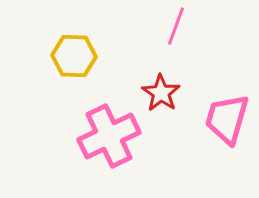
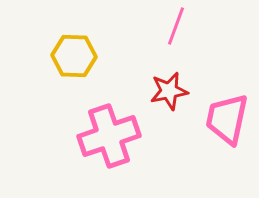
red star: moved 8 px right, 2 px up; rotated 27 degrees clockwise
pink trapezoid: rotated 4 degrees counterclockwise
pink cross: rotated 6 degrees clockwise
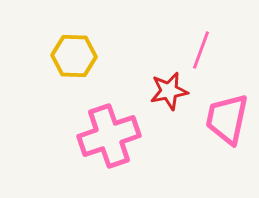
pink line: moved 25 px right, 24 px down
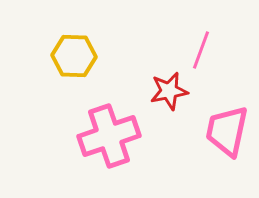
pink trapezoid: moved 12 px down
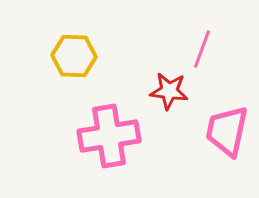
pink line: moved 1 px right, 1 px up
red star: rotated 18 degrees clockwise
pink cross: rotated 10 degrees clockwise
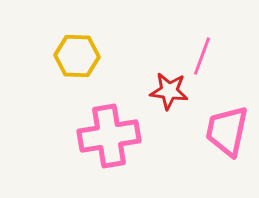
pink line: moved 7 px down
yellow hexagon: moved 3 px right
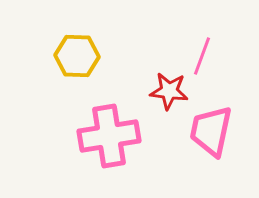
pink trapezoid: moved 16 px left
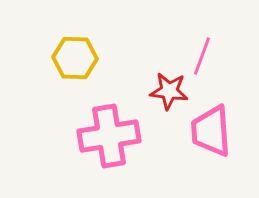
yellow hexagon: moved 2 px left, 2 px down
pink trapezoid: rotated 16 degrees counterclockwise
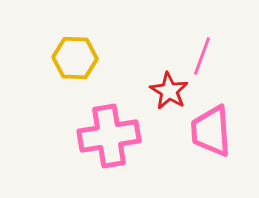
red star: rotated 24 degrees clockwise
